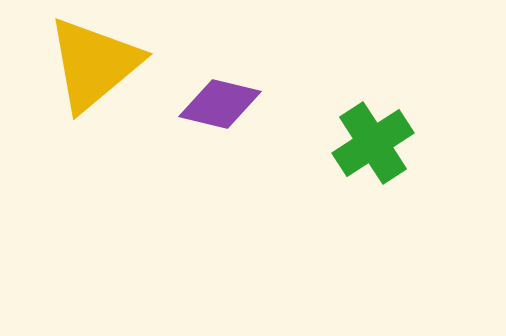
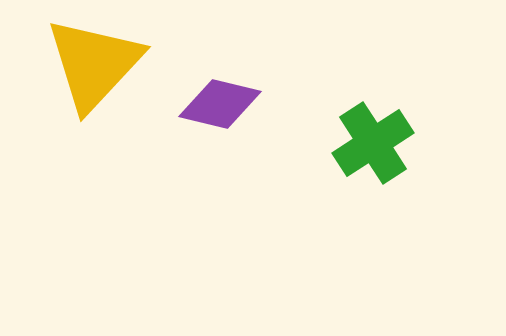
yellow triangle: rotated 7 degrees counterclockwise
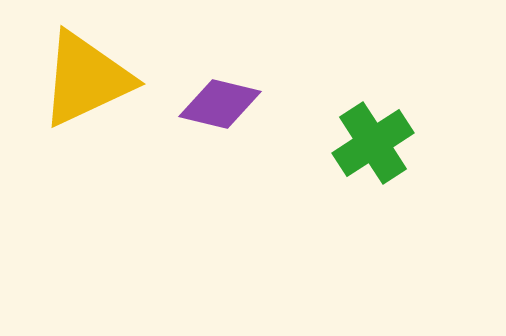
yellow triangle: moved 8 px left, 15 px down; rotated 22 degrees clockwise
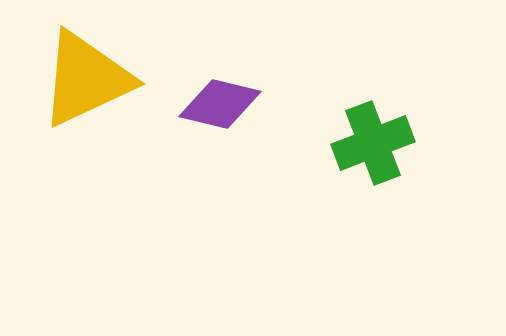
green cross: rotated 12 degrees clockwise
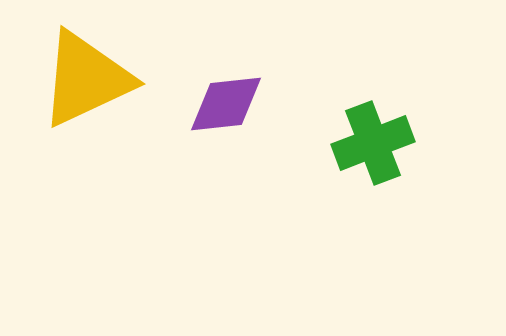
purple diamond: moved 6 px right; rotated 20 degrees counterclockwise
